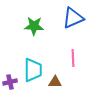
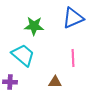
cyan trapezoid: moved 10 px left, 15 px up; rotated 50 degrees counterclockwise
purple cross: rotated 16 degrees clockwise
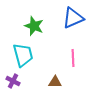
green star: rotated 18 degrees clockwise
cyan trapezoid: rotated 35 degrees clockwise
purple cross: moved 3 px right, 1 px up; rotated 24 degrees clockwise
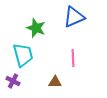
blue triangle: moved 1 px right, 1 px up
green star: moved 2 px right, 2 px down
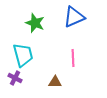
green star: moved 1 px left, 5 px up
purple cross: moved 2 px right, 3 px up
